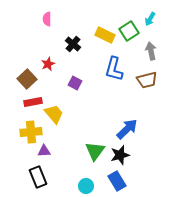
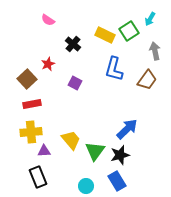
pink semicircle: moved 1 px right, 1 px down; rotated 56 degrees counterclockwise
gray arrow: moved 4 px right
brown trapezoid: rotated 40 degrees counterclockwise
red rectangle: moved 1 px left, 2 px down
yellow trapezoid: moved 17 px right, 26 px down
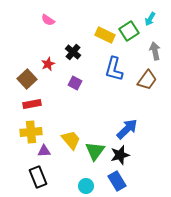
black cross: moved 8 px down
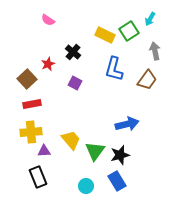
blue arrow: moved 5 px up; rotated 30 degrees clockwise
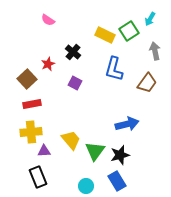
brown trapezoid: moved 3 px down
